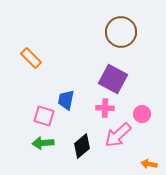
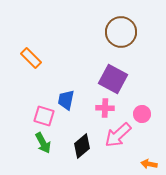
green arrow: rotated 115 degrees counterclockwise
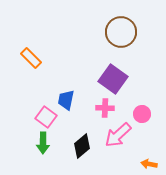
purple square: rotated 8 degrees clockwise
pink square: moved 2 px right, 1 px down; rotated 20 degrees clockwise
green arrow: rotated 30 degrees clockwise
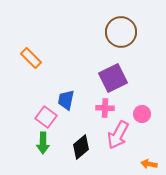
purple square: moved 1 px up; rotated 28 degrees clockwise
pink arrow: rotated 20 degrees counterclockwise
black diamond: moved 1 px left, 1 px down
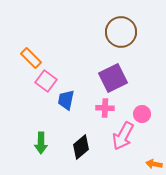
pink square: moved 36 px up
pink arrow: moved 5 px right, 1 px down
green arrow: moved 2 px left
orange arrow: moved 5 px right
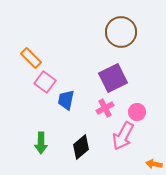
pink square: moved 1 px left, 1 px down
pink cross: rotated 30 degrees counterclockwise
pink circle: moved 5 px left, 2 px up
